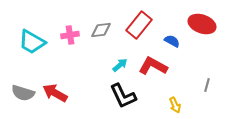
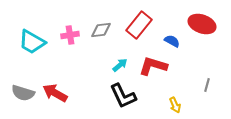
red L-shape: rotated 12 degrees counterclockwise
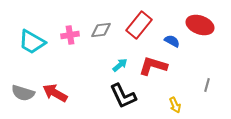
red ellipse: moved 2 px left, 1 px down
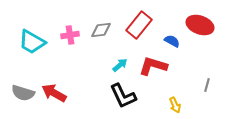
red arrow: moved 1 px left
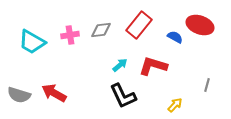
blue semicircle: moved 3 px right, 4 px up
gray semicircle: moved 4 px left, 2 px down
yellow arrow: rotated 112 degrees counterclockwise
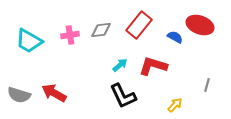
cyan trapezoid: moved 3 px left, 1 px up
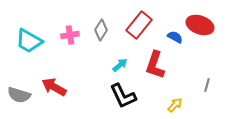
gray diamond: rotated 50 degrees counterclockwise
red L-shape: moved 2 px right, 1 px up; rotated 88 degrees counterclockwise
red arrow: moved 6 px up
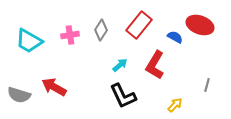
red L-shape: rotated 12 degrees clockwise
